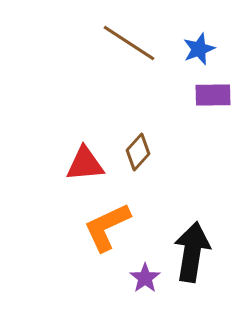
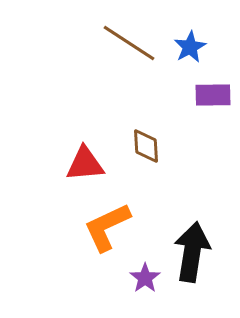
blue star: moved 9 px left, 2 px up; rotated 8 degrees counterclockwise
brown diamond: moved 8 px right, 6 px up; rotated 45 degrees counterclockwise
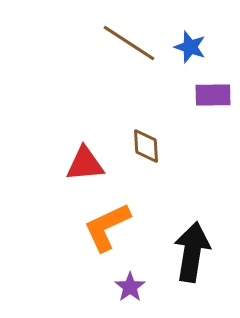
blue star: rotated 24 degrees counterclockwise
purple star: moved 15 px left, 9 px down
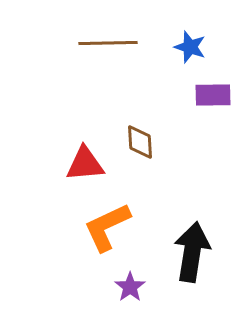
brown line: moved 21 px left; rotated 34 degrees counterclockwise
brown diamond: moved 6 px left, 4 px up
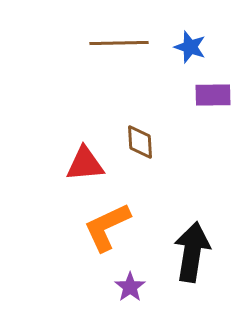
brown line: moved 11 px right
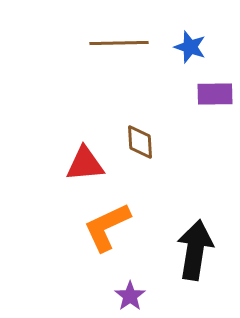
purple rectangle: moved 2 px right, 1 px up
black arrow: moved 3 px right, 2 px up
purple star: moved 9 px down
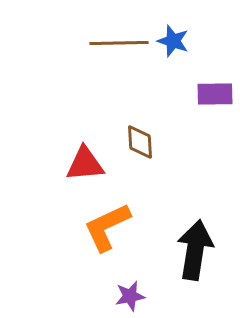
blue star: moved 17 px left, 6 px up
purple star: rotated 24 degrees clockwise
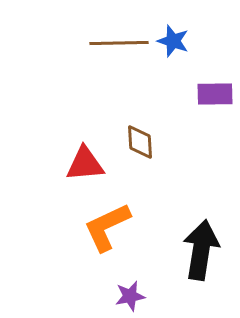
black arrow: moved 6 px right
